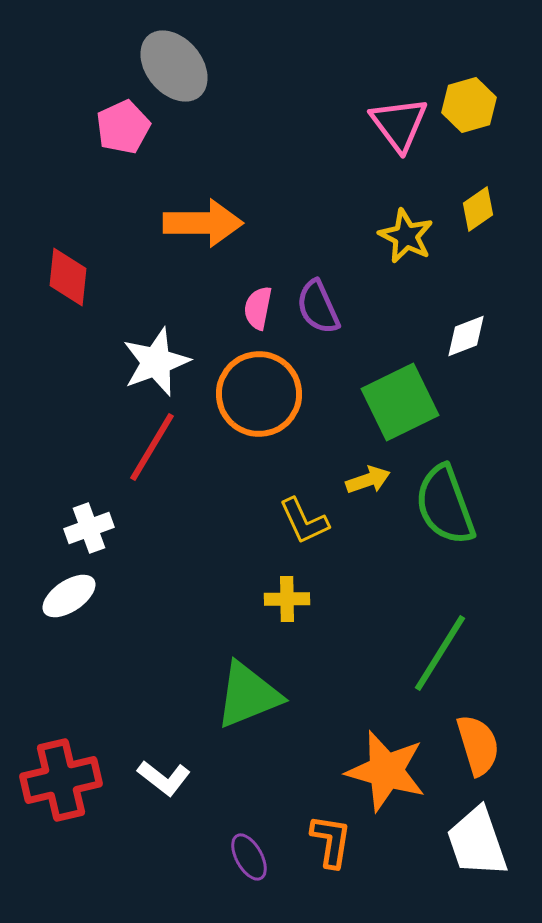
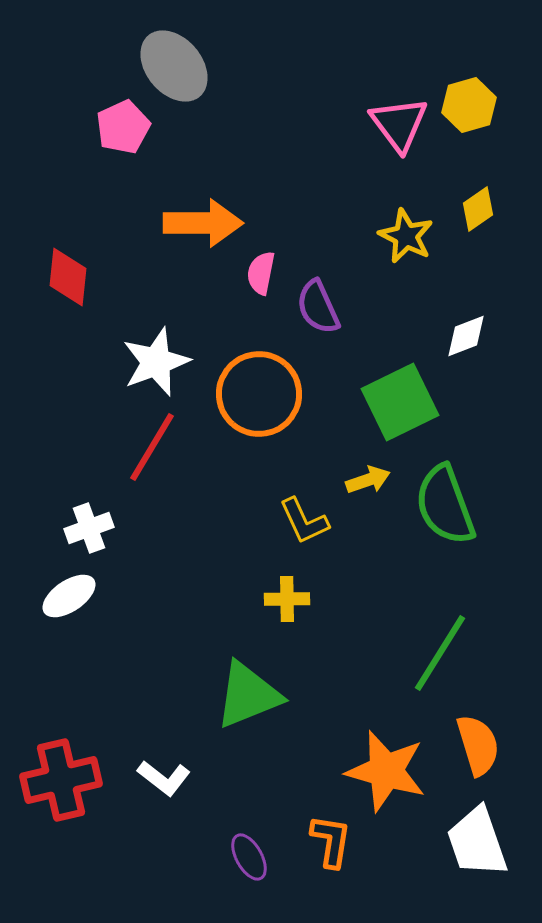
pink semicircle: moved 3 px right, 35 px up
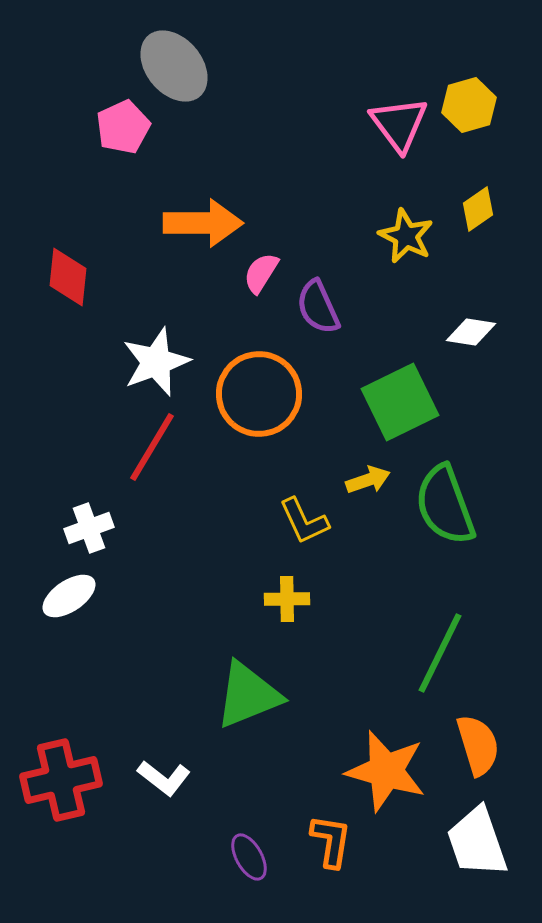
pink semicircle: rotated 21 degrees clockwise
white diamond: moved 5 px right, 4 px up; rotated 30 degrees clockwise
green line: rotated 6 degrees counterclockwise
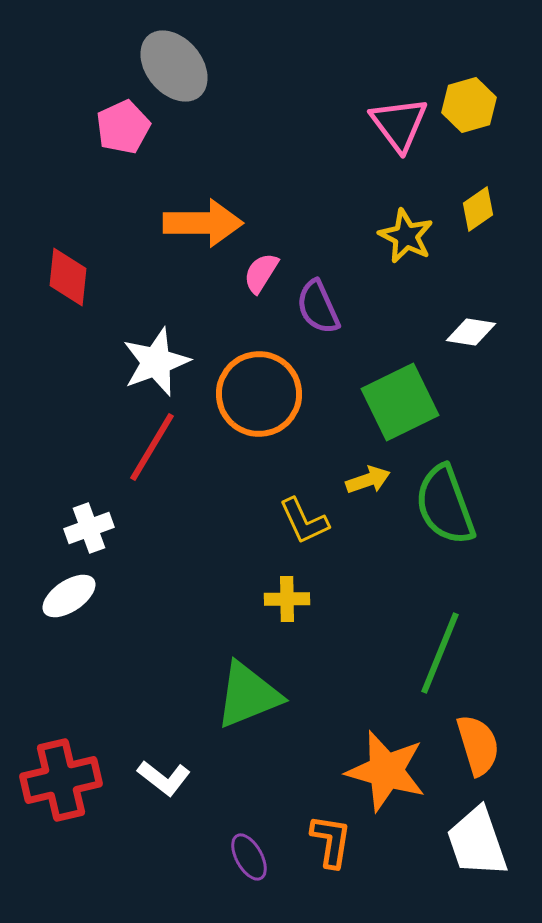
green line: rotated 4 degrees counterclockwise
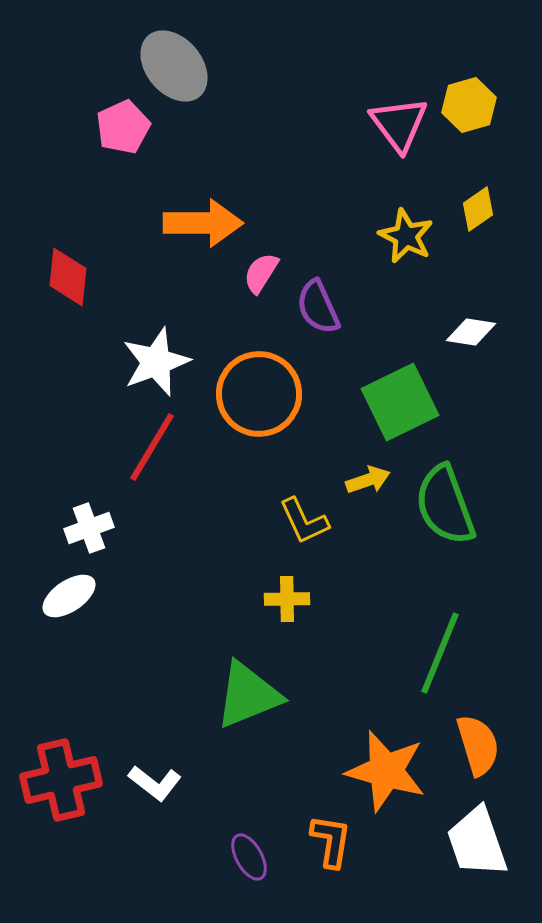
white L-shape: moved 9 px left, 5 px down
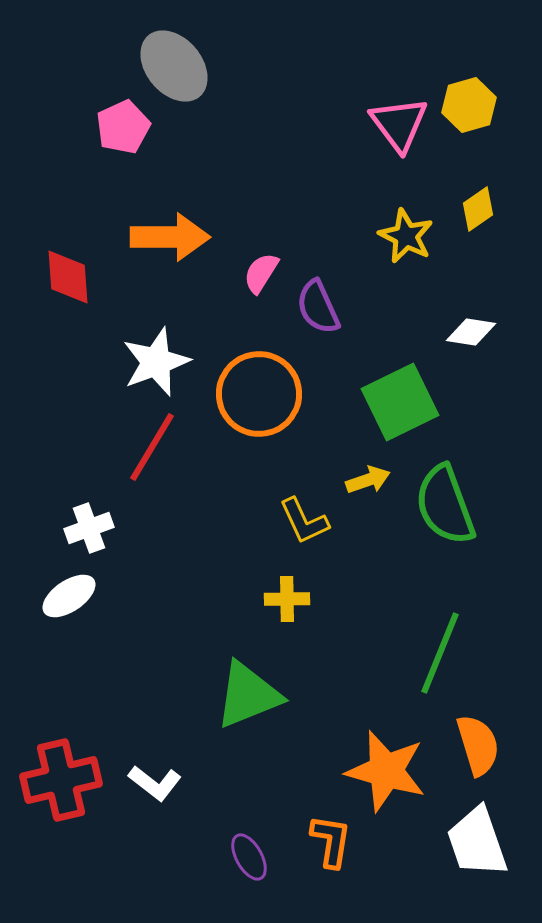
orange arrow: moved 33 px left, 14 px down
red diamond: rotated 10 degrees counterclockwise
